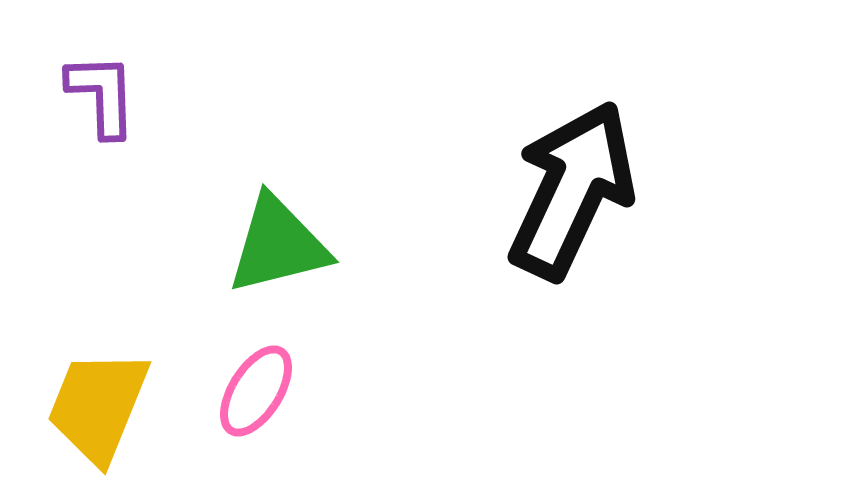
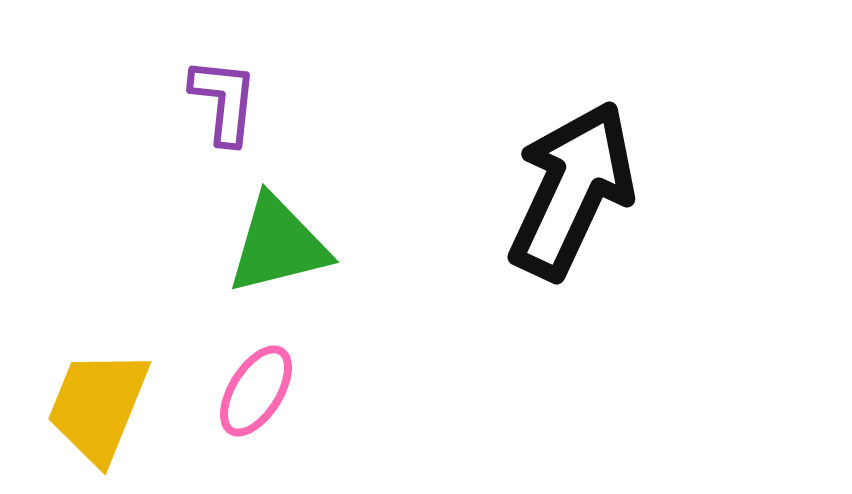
purple L-shape: moved 122 px right, 6 px down; rotated 8 degrees clockwise
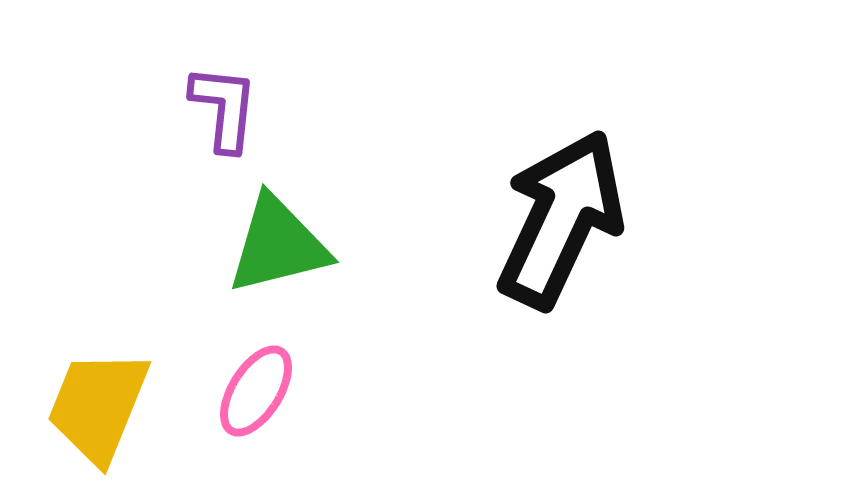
purple L-shape: moved 7 px down
black arrow: moved 11 px left, 29 px down
